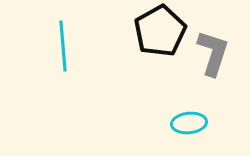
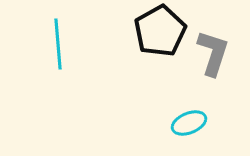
cyan line: moved 5 px left, 2 px up
cyan ellipse: rotated 16 degrees counterclockwise
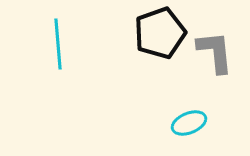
black pentagon: moved 2 px down; rotated 9 degrees clockwise
gray L-shape: moved 2 px right, 1 px up; rotated 24 degrees counterclockwise
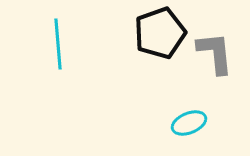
gray L-shape: moved 1 px down
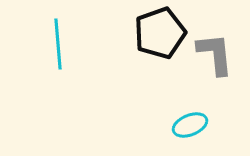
gray L-shape: moved 1 px down
cyan ellipse: moved 1 px right, 2 px down
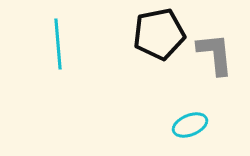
black pentagon: moved 1 px left, 1 px down; rotated 9 degrees clockwise
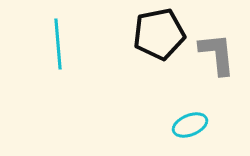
gray L-shape: moved 2 px right
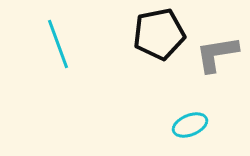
cyan line: rotated 15 degrees counterclockwise
gray L-shape: rotated 93 degrees counterclockwise
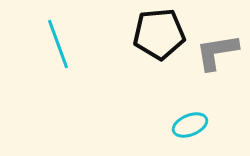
black pentagon: rotated 6 degrees clockwise
gray L-shape: moved 2 px up
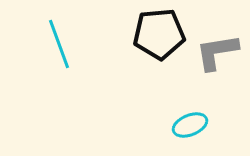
cyan line: moved 1 px right
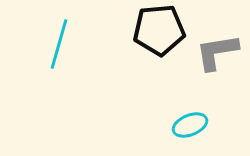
black pentagon: moved 4 px up
cyan line: rotated 36 degrees clockwise
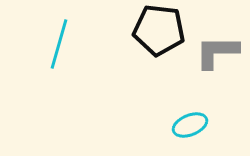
black pentagon: rotated 12 degrees clockwise
gray L-shape: rotated 9 degrees clockwise
